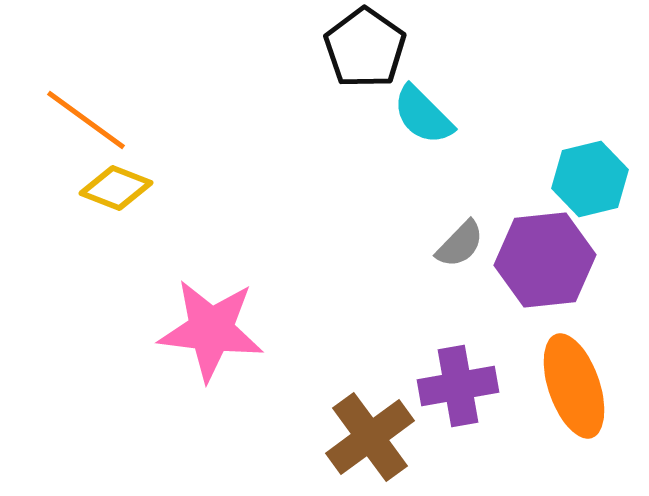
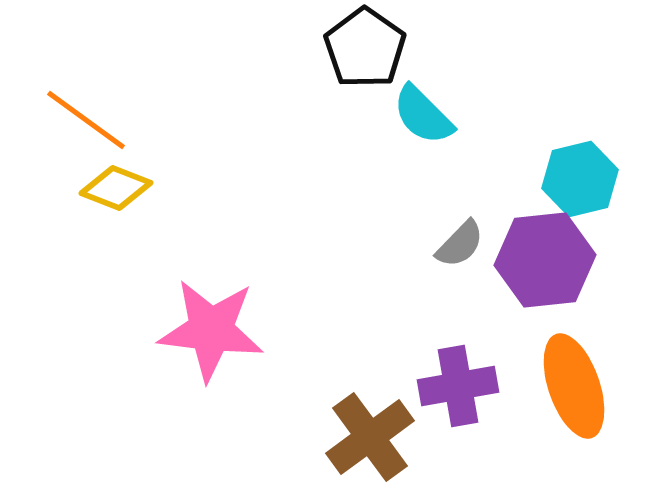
cyan hexagon: moved 10 px left
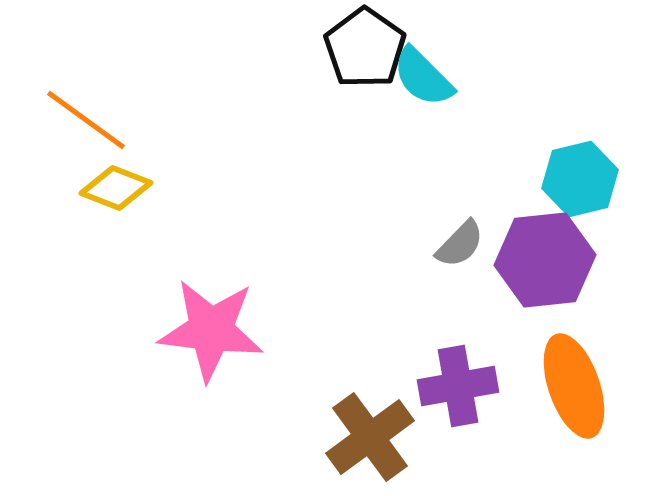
cyan semicircle: moved 38 px up
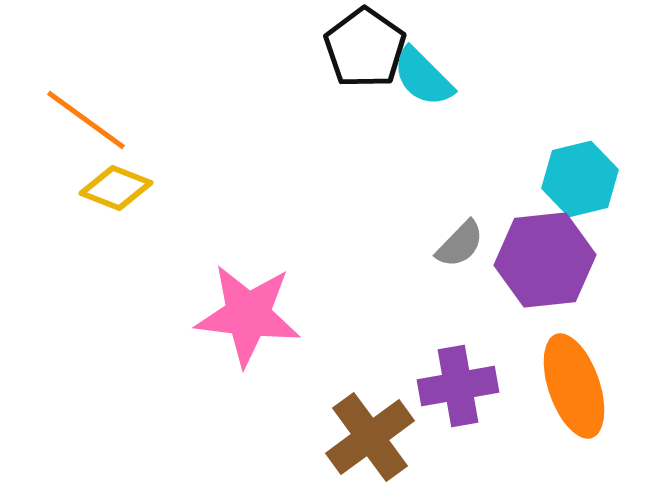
pink star: moved 37 px right, 15 px up
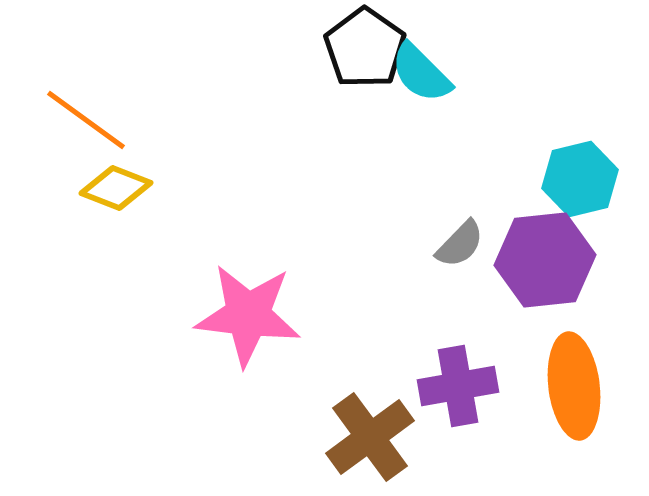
cyan semicircle: moved 2 px left, 4 px up
orange ellipse: rotated 12 degrees clockwise
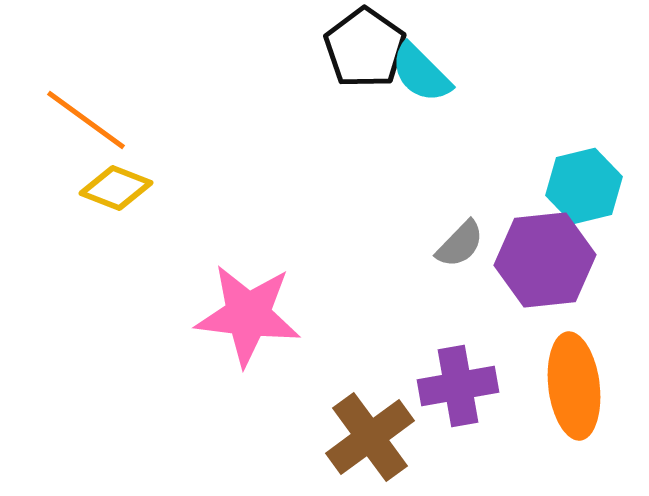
cyan hexagon: moved 4 px right, 7 px down
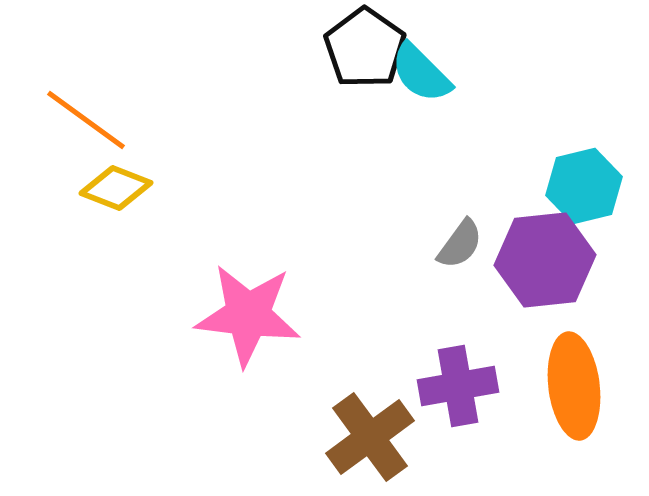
gray semicircle: rotated 8 degrees counterclockwise
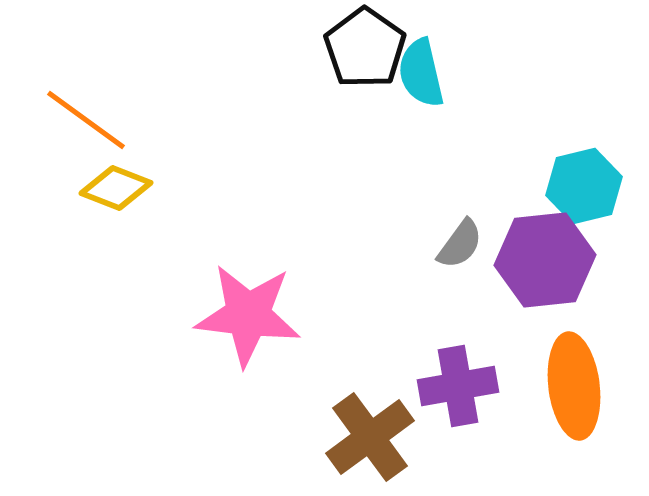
cyan semicircle: rotated 32 degrees clockwise
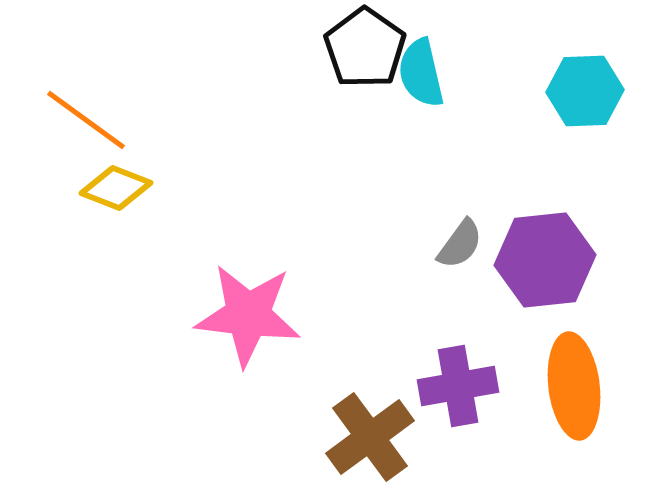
cyan hexagon: moved 1 px right, 95 px up; rotated 12 degrees clockwise
